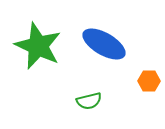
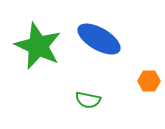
blue ellipse: moved 5 px left, 5 px up
green semicircle: moved 1 px left, 1 px up; rotated 25 degrees clockwise
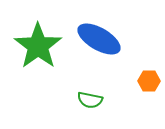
green star: rotated 12 degrees clockwise
green semicircle: moved 2 px right
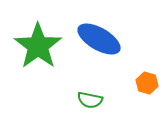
orange hexagon: moved 2 px left, 2 px down; rotated 15 degrees clockwise
